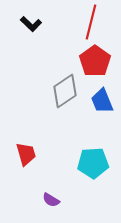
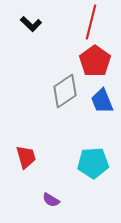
red trapezoid: moved 3 px down
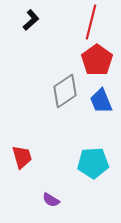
black L-shape: moved 4 px up; rotated 85 degrees counterclockwise
red pentagon: moved 2 px right, 1 px up
blue trapezoid: moved 1 px left
red trapezoid: moved 4 px left
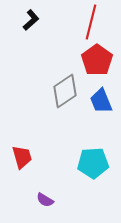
purple semicircle: moved 6 px left
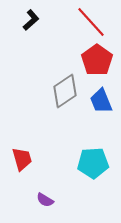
red line: rotated 56 degrees counterclockwise
red trapezoid: moved 2 px down
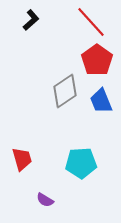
cyan pentagon: moved 12 px left
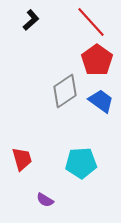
blue trapezoid: rotated 148 degrees clockwise
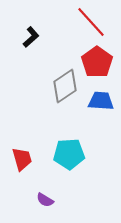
black L-shape: moved 17 px down
red pentagon: moved 2 px down
gray diamond: moved 5 px up
blue trapezoid: rotated 32 degrees counterclockwise
cyan pentagon: moved 12 px left, 9 px up
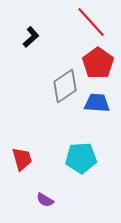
red pentagon: moved 1 px right, 1 px down
blue trapezoid: moved 4 px left, 2 px down
cyan pentagon: moved 12 px right, 4 px down
